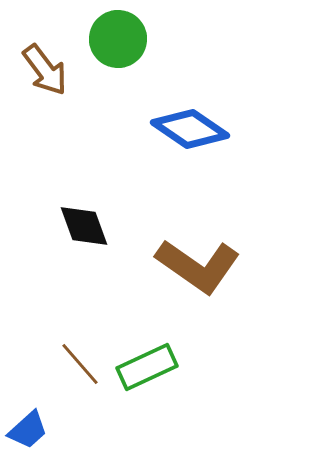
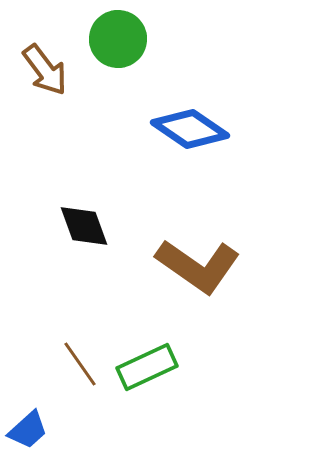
brown line: rotated 6 degrees clockwise
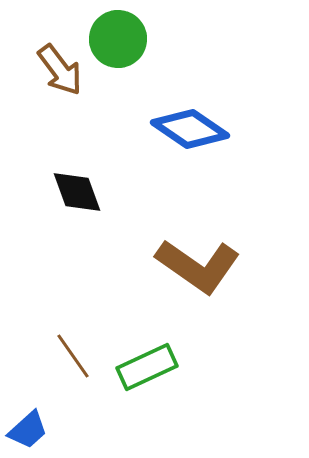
brown arrow: moved 15 px right
black diamond: moved 7 px left, 34 px up
brown line: moved 7 px left, 8 px up
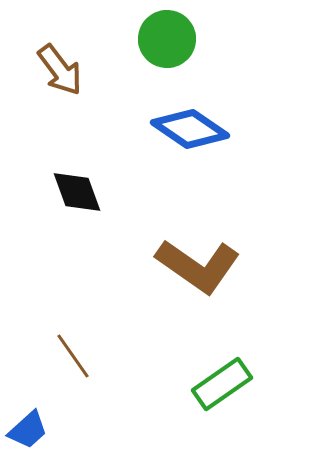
green circle: moved 49 px right
green rectangle: moved 75 px right, 17 px down; rotated 10 degrees counterclockwise
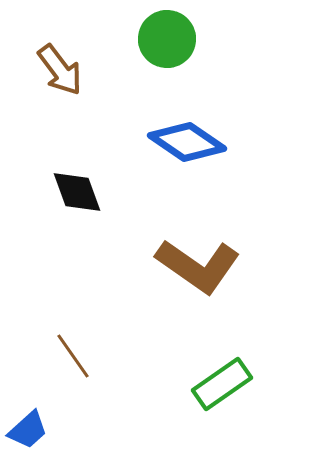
blue diamond: moved 3 px left, 13 px down
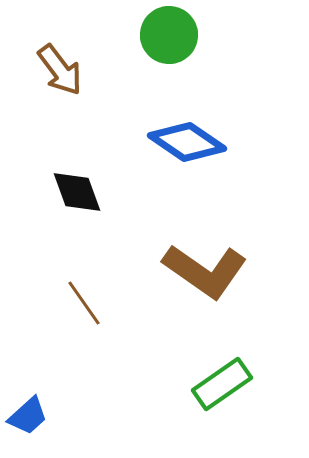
green circle: moved 2 px right, 4 px up
brown L-shape: moved 7 px right, 5 px down
brown line: moved 11 px right, 53 px up
blue trapezoid: moved 14 px up
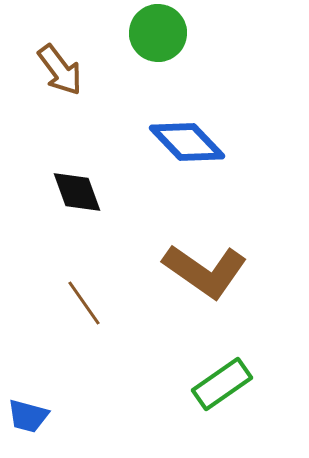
green circle: moved 11 px left, 2 px up
blue diamond: rotated 12 degrees clockwise
blue trapezoid: rotated 57 degrees clockwise
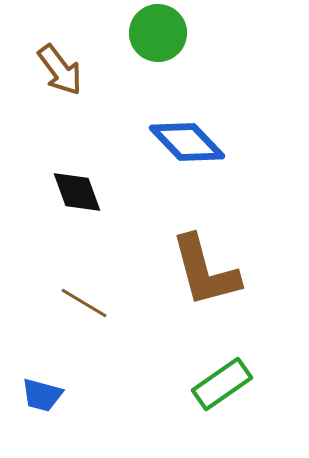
brown L-shape: rotated 40 degrees clockwise
brown line: rotated 24 degrees counterclockwise
blue trapezoid: moved 14 px right, 21 px up
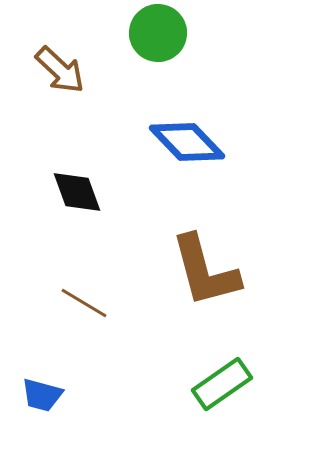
brown arrow: rotated 10 degrees counterclockwise
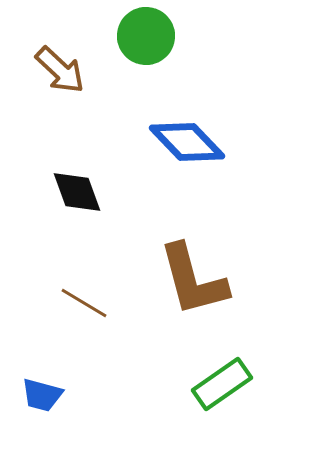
green circle: moved 12 px left, 3 px down
brown L-shape: moved 12 px left, 9 px down
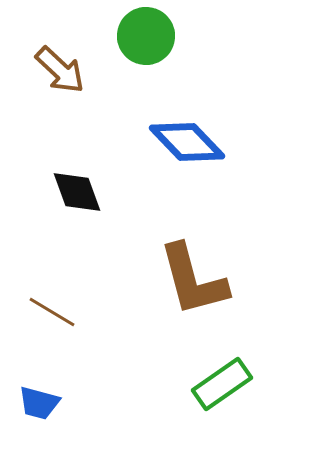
brown line: moved 32 px left, 9 px down
blue trapezoid: moved 3 px left, 8 px down
